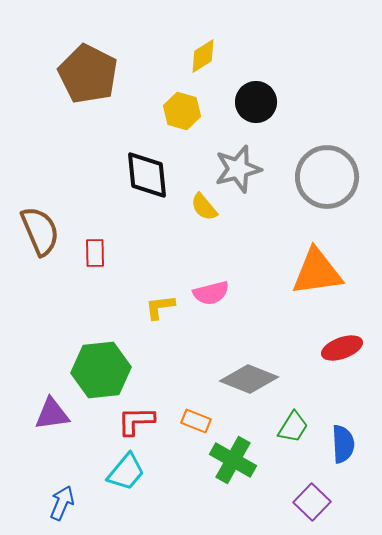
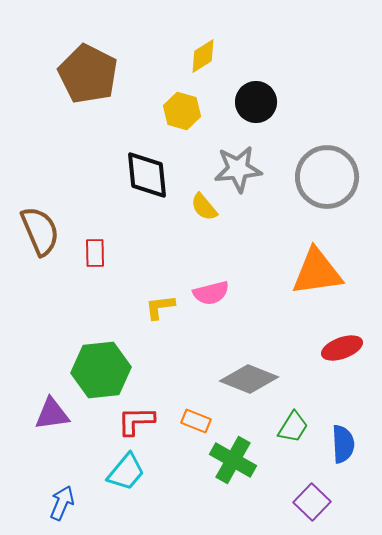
gray star: rotated 9 degrees clockwise
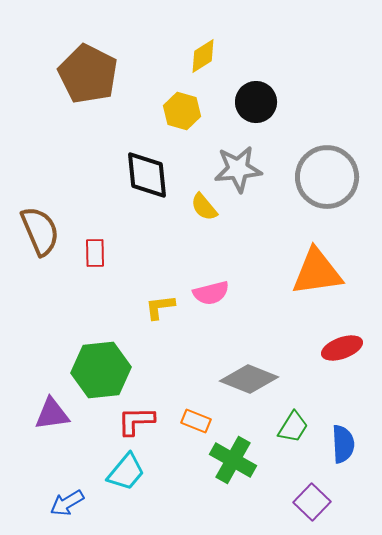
blue arrow: moved 5 px right; rotated 144 degrees counterclockwise
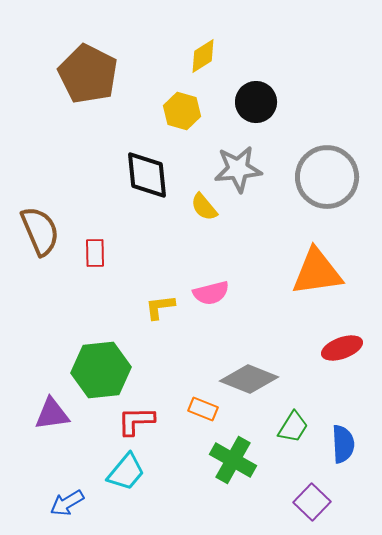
orange rectangle: moved 7 px right, 12 px up
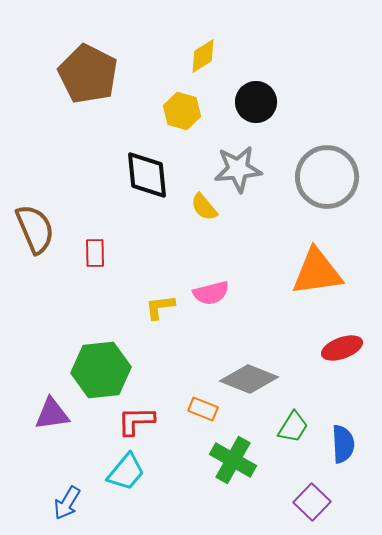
brown semicircle: moved 5 px left, 2 px up
blue arrow: rotated 28 degrees counterclockwise
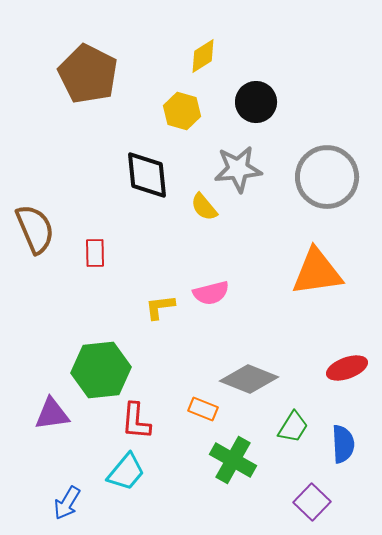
red ellipse: moved 5 px right, 20 px down
red L-shape: rotated 84 degrees counterclockwise
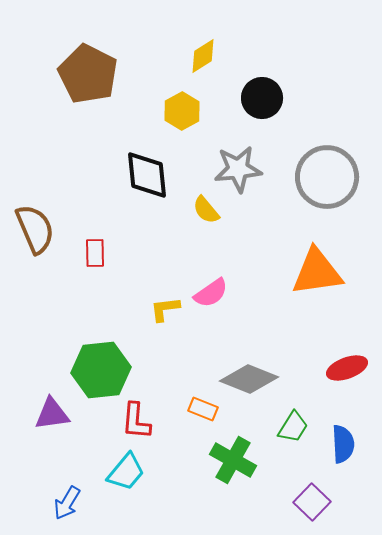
black circle: moved 6 px right, 4 px up
yellow hexagon: rotated 15 degrees clockwise
yellow semicircle: moved 2 px right, 3 px down
pink semicircle: rotated 21 degrees counterclockwise
yellow L-shape: moved 5 px right, 2 px down
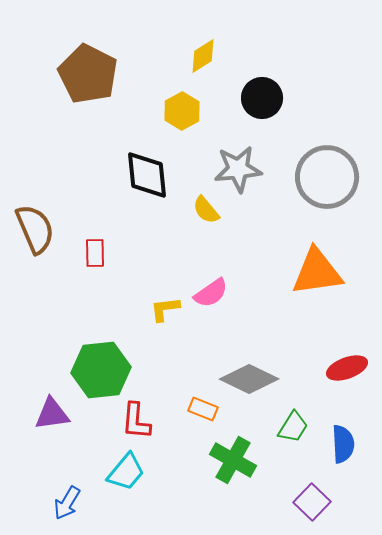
gray diamond: rotated 4 degrees clockwise
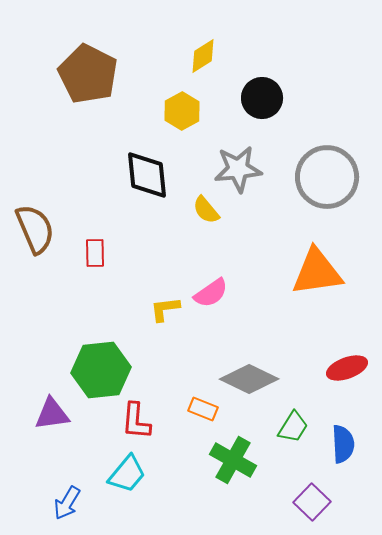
cyan trapezoid: moved 1 px right, 2 px down
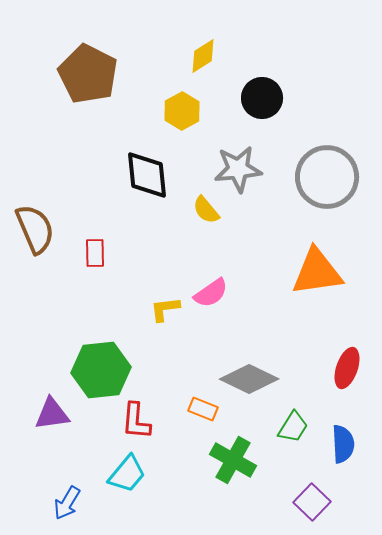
red ellipse: rotated 51 degrees counterclockwise
